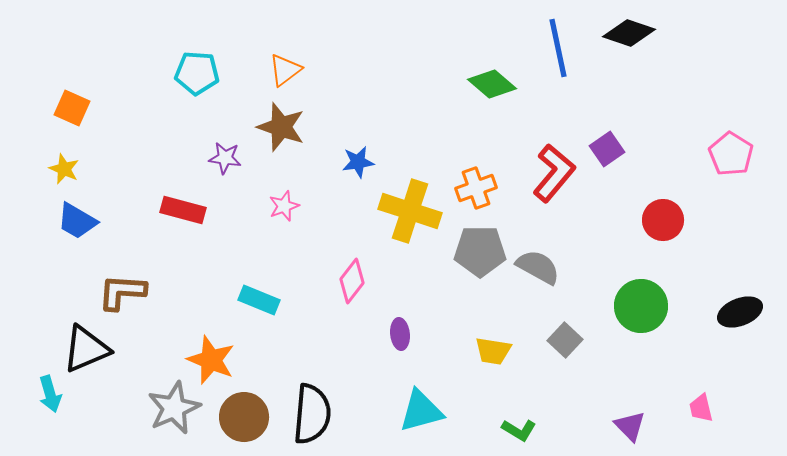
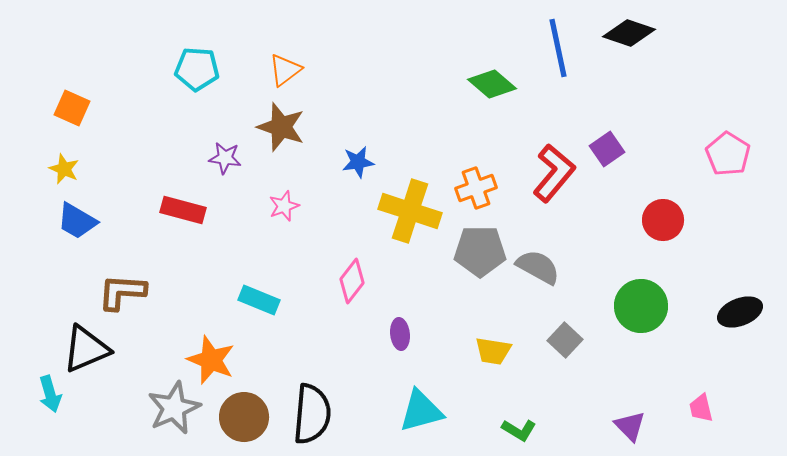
cyan pentagon: moved 4 px up
pink pentagon: moved 3 px left
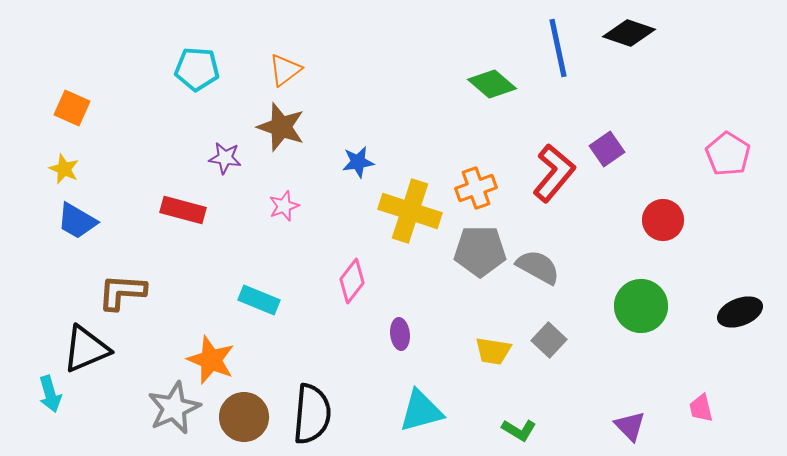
gray square: moved 16 px left
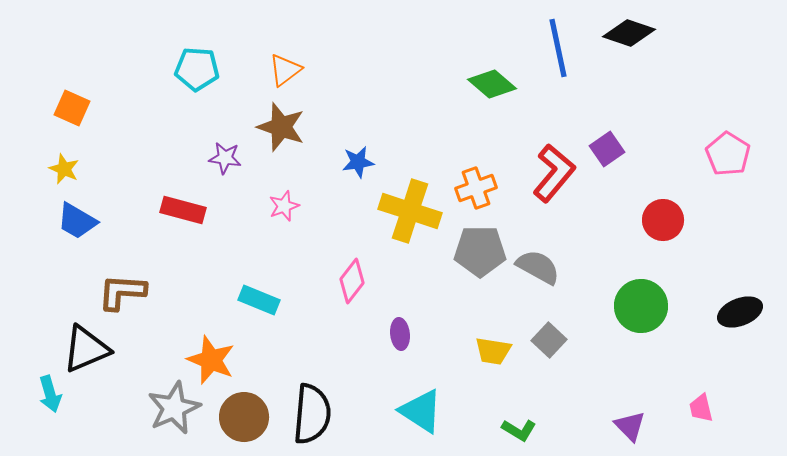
cyan triangle: rotated 48 degrees clockwise
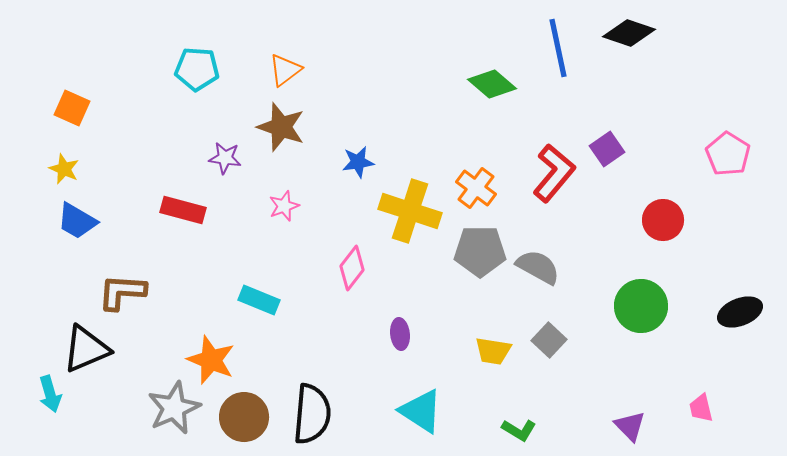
orange cross: rotated 33 degrees counterclockwise
pink diamond: moved 13 px up
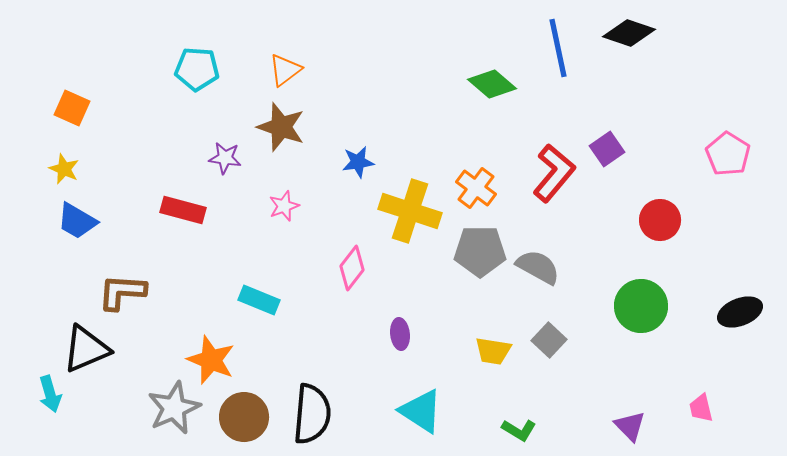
red circle: moved 3 px left
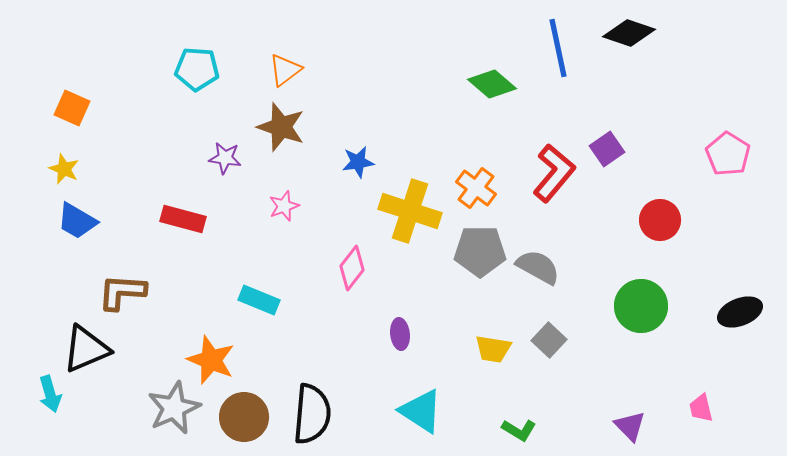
red rectangle: moved 9 px down
yellow trapezoid: moved 2 px up
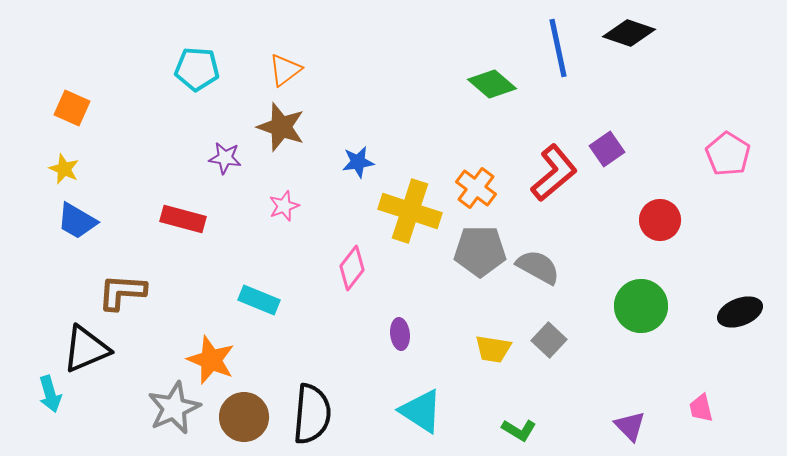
red L-shape: rotated 10 degrees clockwise
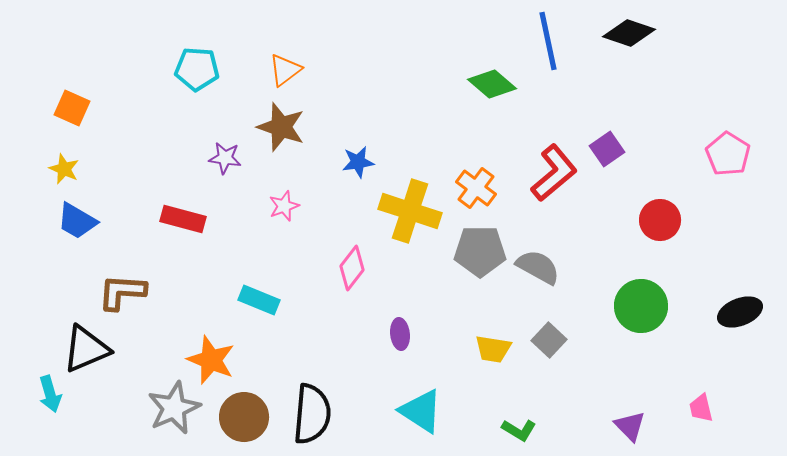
blue line: moved 10 px left, 7 px up
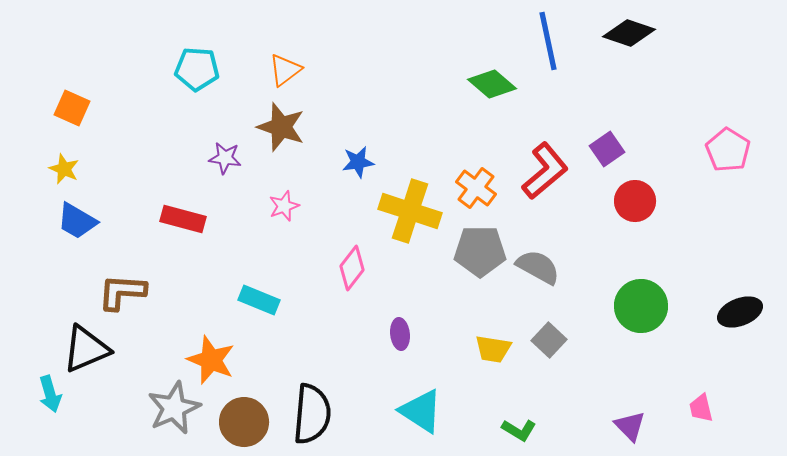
pink pentagon: moved 4 px up
red L-shape: moved 9 px left, 2 px up
red circle: moved 25 px left, 19 px up
brown circle: moved 5 px down
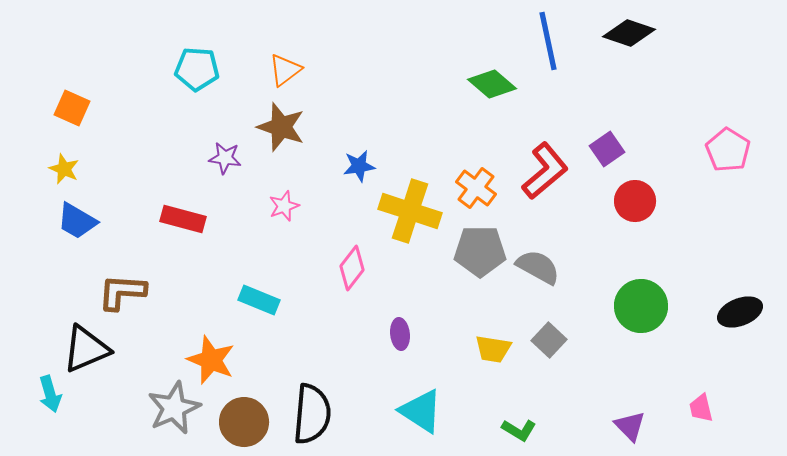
blue star: moved 1 px right, 4 px down
